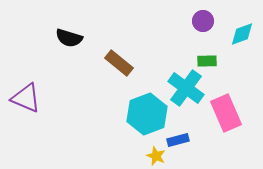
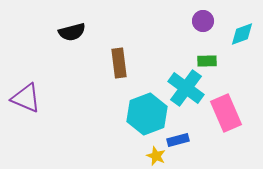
black semicircle: moved 3 px right, 6 px up; rotated 32 degrees counterclockwise
brown rectangle: rotated 44 degrees clockwise
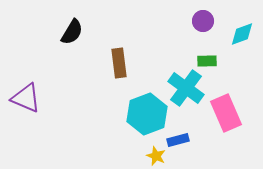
black semicircle: rotated 44 degrees counterclockwise
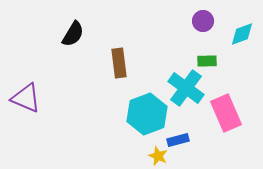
black semicircle: moved 1 px right, 2 px down
yellow star: moved 2 px right
